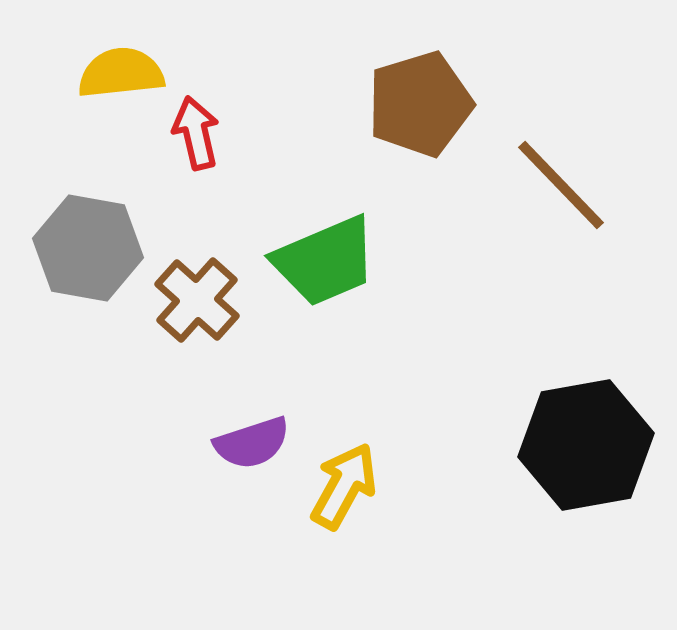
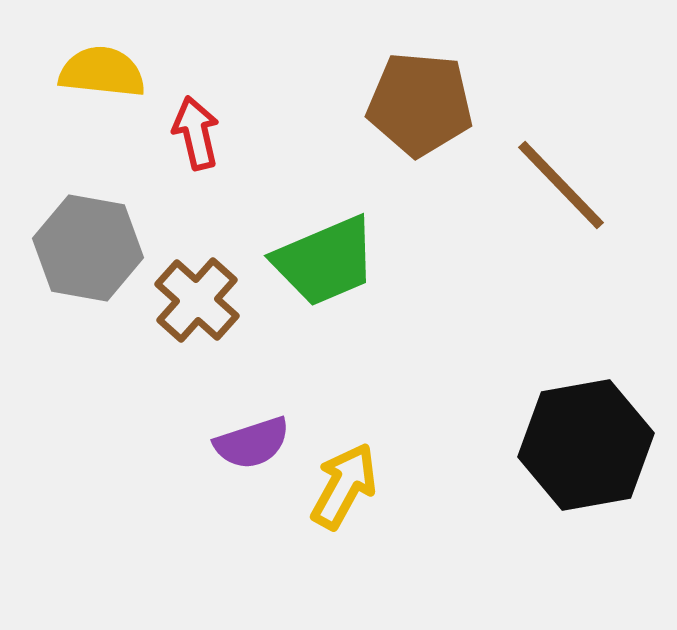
yellow semicircle: moved 19 px left, 1 px up; rotated 12 degrees clockwise
brown pentagon: rotated 22 degrees clockwise
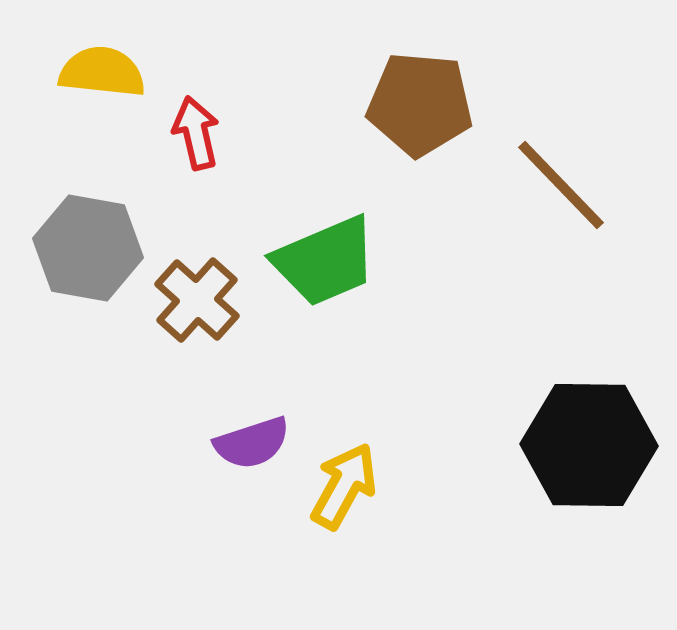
black hexagon: moved 3 px right; rotated 11 degrees clockwise
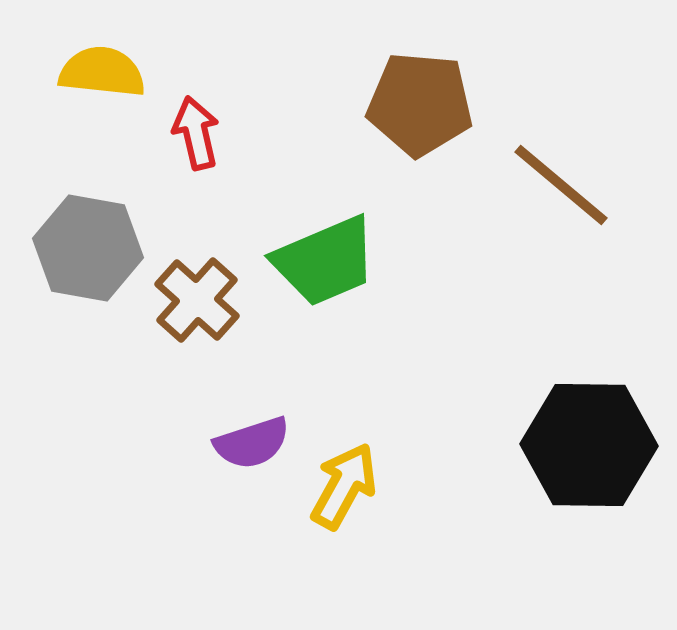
brown line: rotated 6 degrees counterclockwise
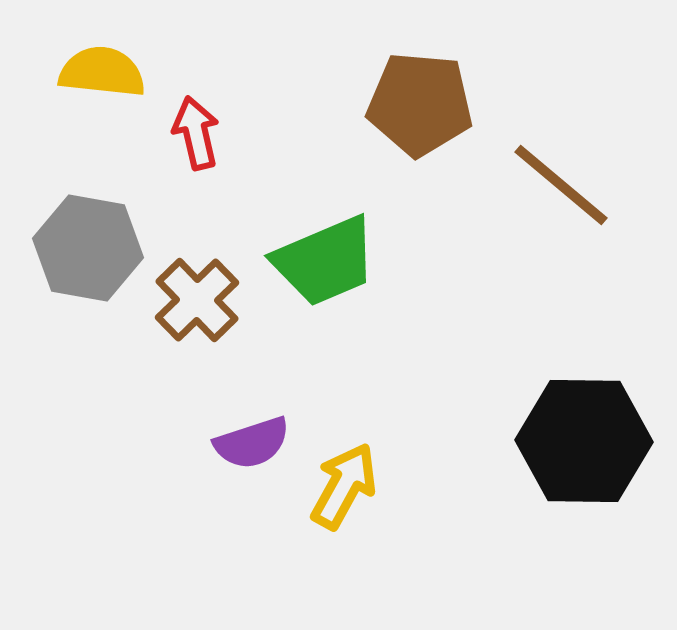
brown cross: rotated 4 degrees clockwise
black hexagon: moved 5 px left, 4 px up
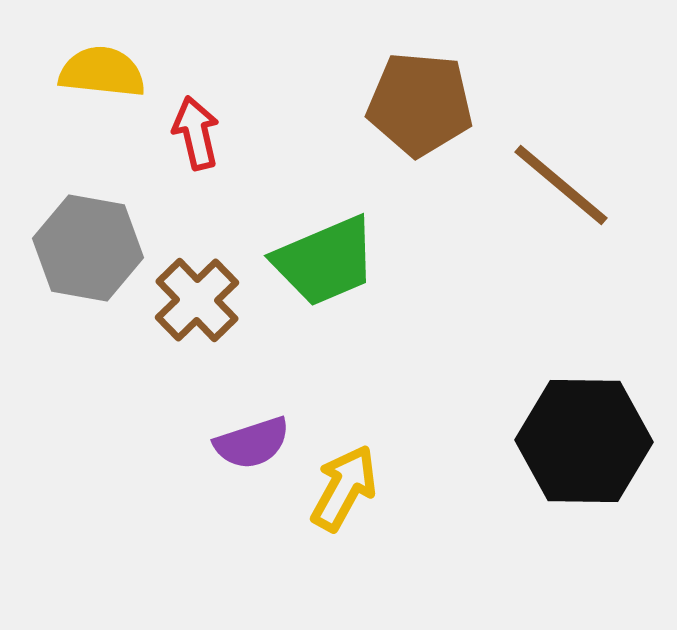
yellow arrow: moved 2 px down
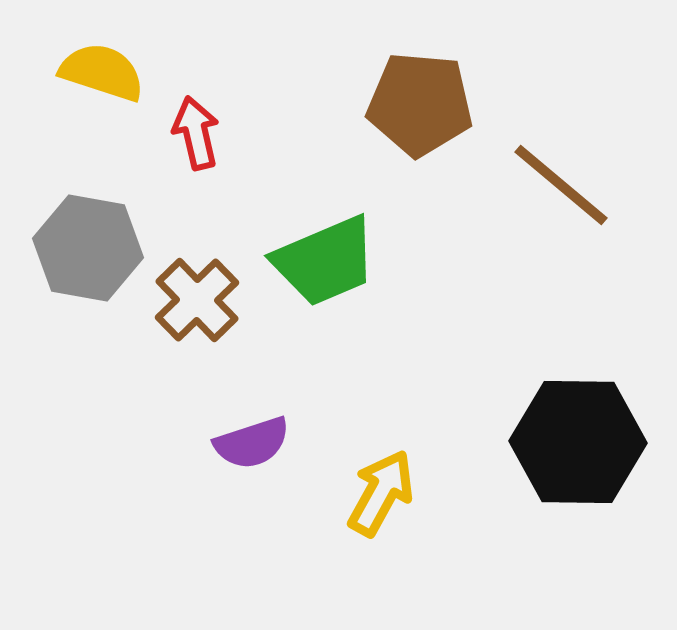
yellow semicircle: rotated 12 degrees clockwise
black hexagon: moved 6 px left, 1 px down
yellow arrow: moved 37 px right, 5 px down
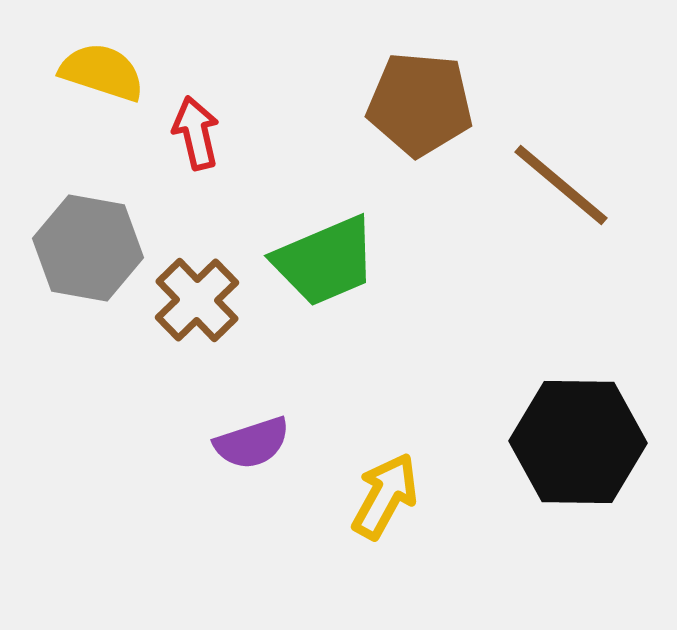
yellow arrow: moved 4 px right, 3 px down
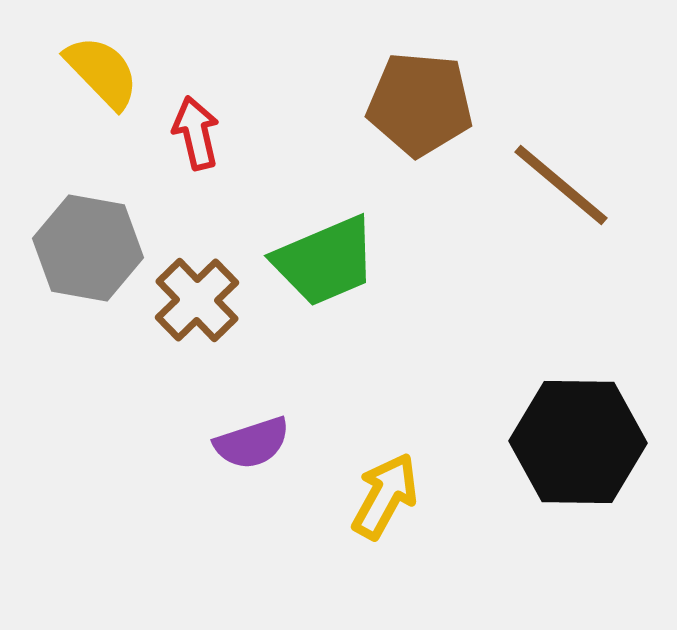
yellow semicircle: rotated 28 degrees clockwise
